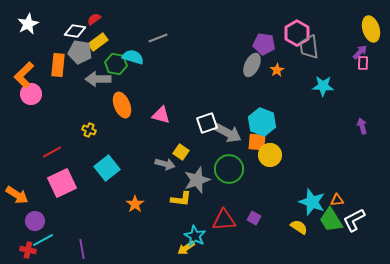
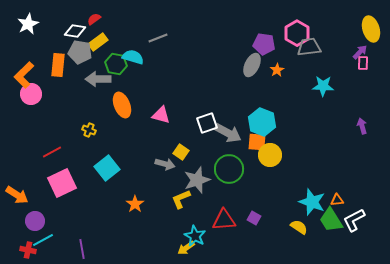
gray trapezoid at (309, 47): rotated 90 degrees clockwise
yellow L-shape at (181, 199): rotated 150 degrees clockwise
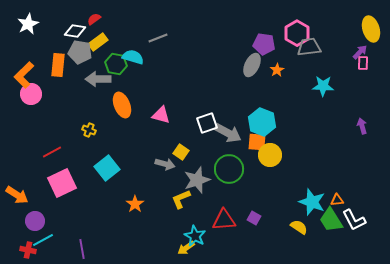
white L-shape at (354, 220): rotated 90 degrees counterclockwise
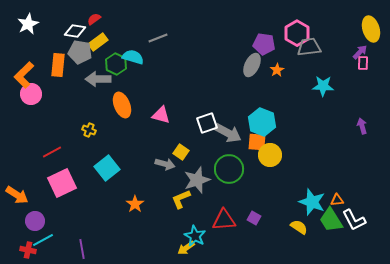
green hexagon at (116, 64): rotated 15 degrees clockwise
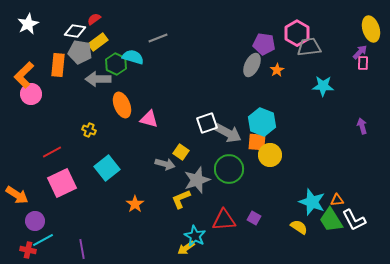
pink triangle at (161, 115): moved 12 px left, 4 px down
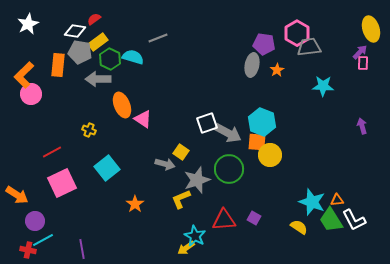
green hexagon at (116, 64): moved 6 px left, 5 px up
gray ellipse at (252, 65): rotated 15 degrees counterclockwise
pink triangle at (149, 119): moved 6 px left; rotated 18 degrees clockwise
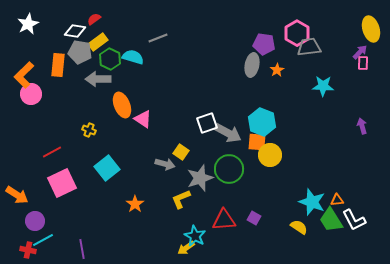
gray star at (197, 180): moved 3 px right, 2 px up
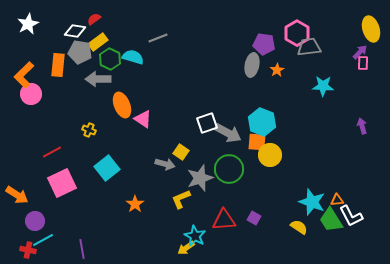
white L-shape at (354, 220): moved 3 px left, 4 px up
